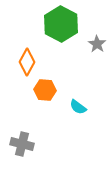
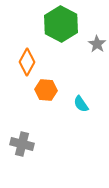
orange hexagon: moved 1 px right
cyan semicircle: moved 3 px right, 3 px up; rotated 18 degrees clockwise
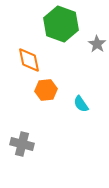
green hexagon: rotated 8 degrees counterclockwise
orange diamond: moved 2 px right, 2 px up; rotated 40 degrees counterclockwise
orange hexagon: rotated 10 degrees counterclockwise
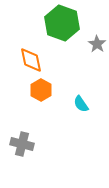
green hexagon: moved 1 px right, 1 px up
orange diamond: moved 2 px right
orange hexagon: moved 5 px left; rotated 25 degrees counterclockwise
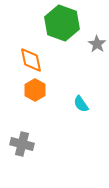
orange hexagon: moved 6 px left
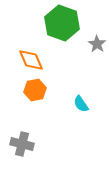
orange diamond: rotated 12 degrees counterclockwise
orange hexagon: rotated 20 degrees clockwise
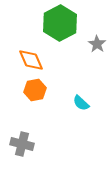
green hexagon: moved 2 px left; rotated 12 degrees clockwise
cyan semicircle: moved 1 px up; rotated 12 degrees counterclockwise
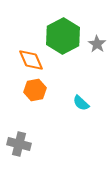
green hexagon: moved 3 px right, 13 px down
gray cross: moved 3 px left
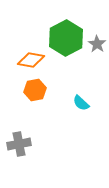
green hexagon: moved 3 px right, 2 px down
orange diamond: rotated 56 degrees counterclockwise
gray cross: rotated 25 degrees counterclockwise
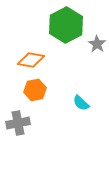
green hexagon: moved 13 px up
gray cross: moved 1 px left, 21 px up
